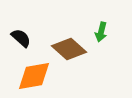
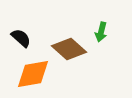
orange diamond: moved 1 px left, 2 px up
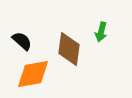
black semicircle: moved 1 px right, 3 px down
brown diamond: rotated 56 degrees clockwise
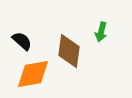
brown diamond: moved 2 px down
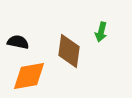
black semicircle: moved 4 px left, 1 px down; rotated 30 degrees counterclockwise
orange diamond: moved 4 px left, 2 px down
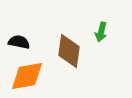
black semicircle: moved 1 px right
orange diamond: moved 2 px left
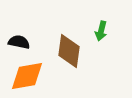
green arrow: moved 1 px up
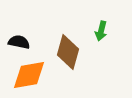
brown diamond: moved 1 px left, 1 px down; rotated 8 degrees clockwise
orange diamond: moved 2 px right, 1 px up
